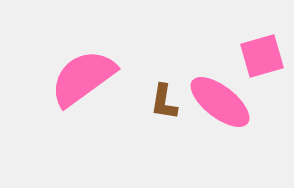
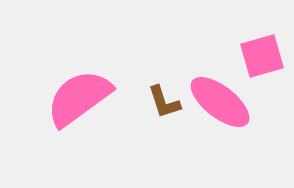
pink semicircle: moved 4 px left, 20 px down
brown L-shape: rotated 27 degrees counterclockwise
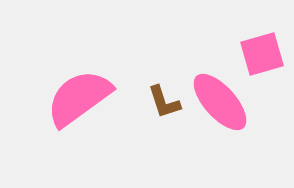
pink square: moved 2 px up
pink ellipse: rotated 10 degrees clockwise
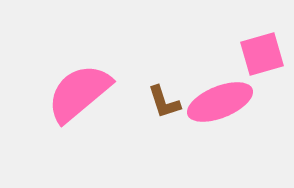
pink semicircle: moved 5 px up; rotated 4 degrees counterclockwise
pink ellipse: rotated 70 degrees counterclockwise
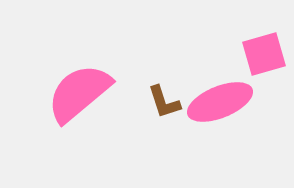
pink square: moved 2 px right
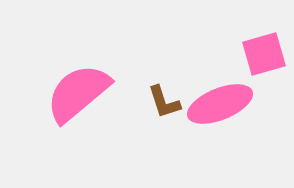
pink semicircle: moved 1 px left
pink ellipse: moved 2 px down
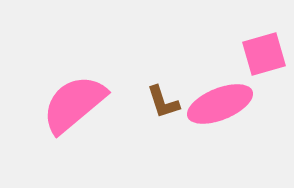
pink semicircle: moved 4 px left, 11 px down
brown L-shape: moved 1 px left
